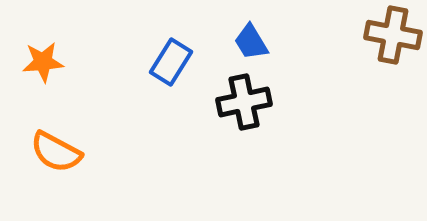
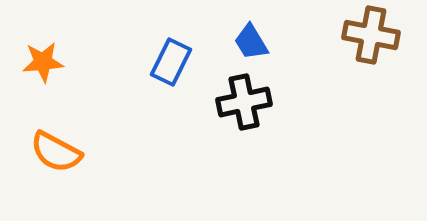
brown cross: moved 22 px left
blue rectangle: rotated 6 degrees counterclockwise
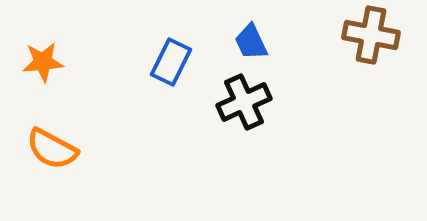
blue trapezoid: rotated 6 degrees clockwise
black cross: rotated 12 degrees counterclockwise
orange semicircle: moved 4 px left, 3 px up
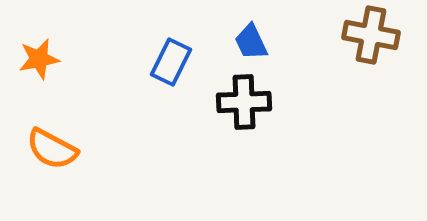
orange star: moved 4 px left, 3 px up; rotated 6 degrees counterclockwise
black cross: rotated 22 degrees clockwise
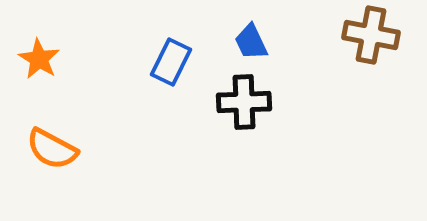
orange star: rotated 30 degrees counterclockwise
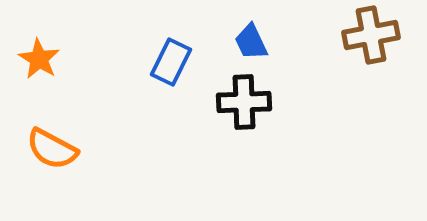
brown cross: rotated 22 degrees counterclockwise
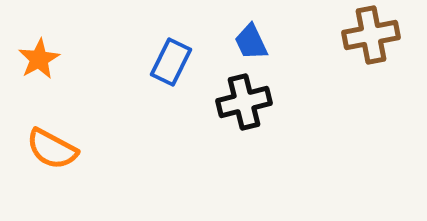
orange star: rotated 12 degrees clockwise
black cross: rotated 12 degrees counterclockwise
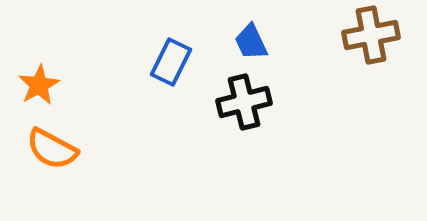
orange star: moved 26 px down
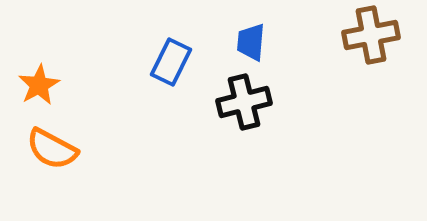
blue trapezoid: rotated 30 degrees clockwise
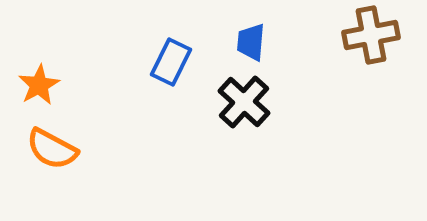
black cross: rotated 34 degrees counterclockwise
